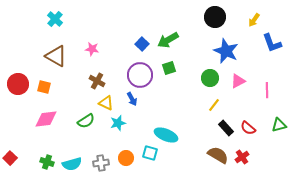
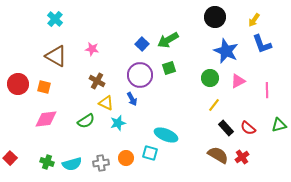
blue L-shape: moved 10 px left, 1 px down
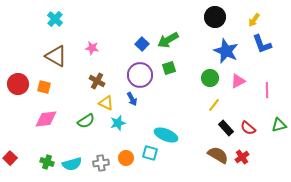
pink star: moved 1 px up
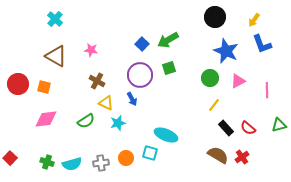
pink star: moved 1 px left, 2 px down
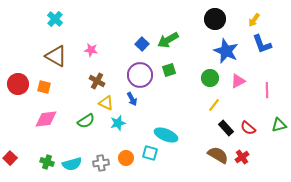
black circle: moved 2 px down
green square: moved 2 px down
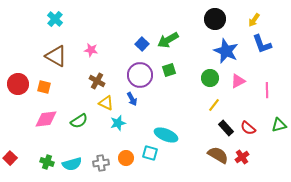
green semicircle: moved 7 px left
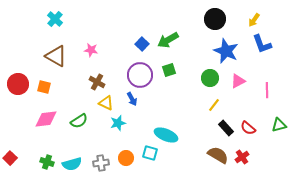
brown cross: moved 1 px down
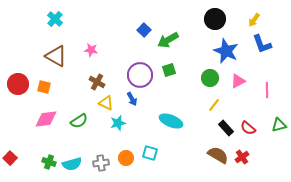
blue square: moved 2 px right, 14 px up
cyan ellipse: moved 5 px right, 14 px up
green cross: moved 2 px right
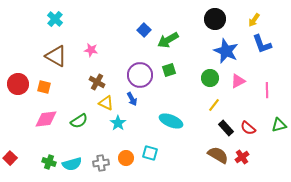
cyan star: rotated 21 degrees counterclockwise
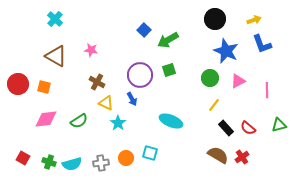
yellow arrow: rotated 144 degrees counterclockwise
red square: moved 13 px right; rotated 16 degrees counterclockwise
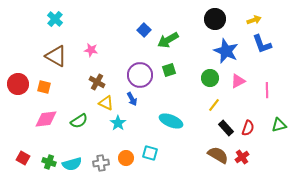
red semicircle: rotated 112 degrees counterclockwise
